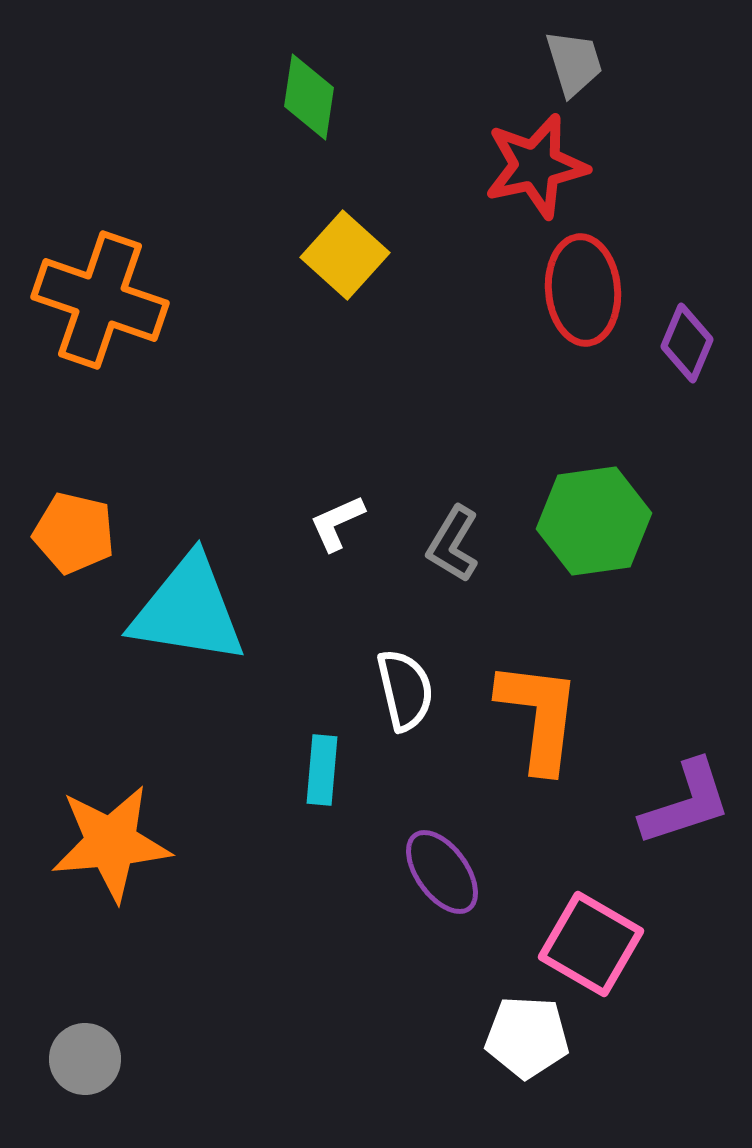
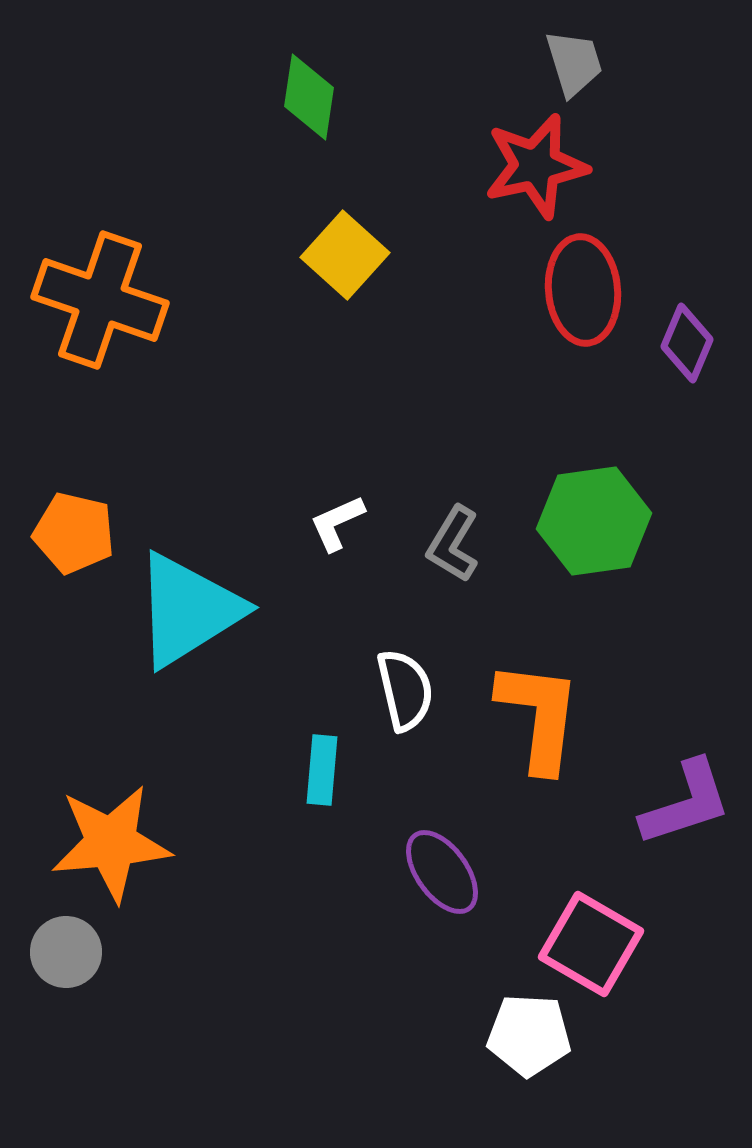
cyan triangle: rotated 41 degrees counterclockwise
white pentagon: moved 2 px right, 2 px up
gray circle: moved 19 px left, 107 px up
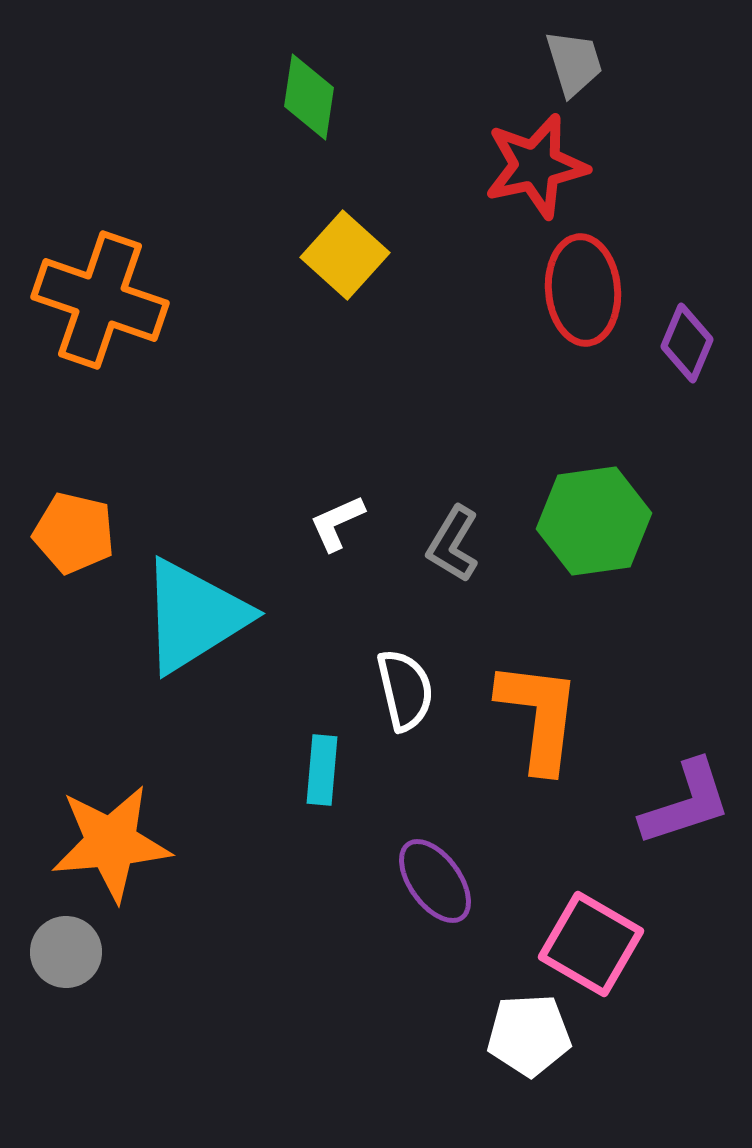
cyan triangle: moved 6 px right, 6 px down
purple ellipse: moved 7 px left, 9 px down
white pentagon: rotated 6 degrees counterclockwise
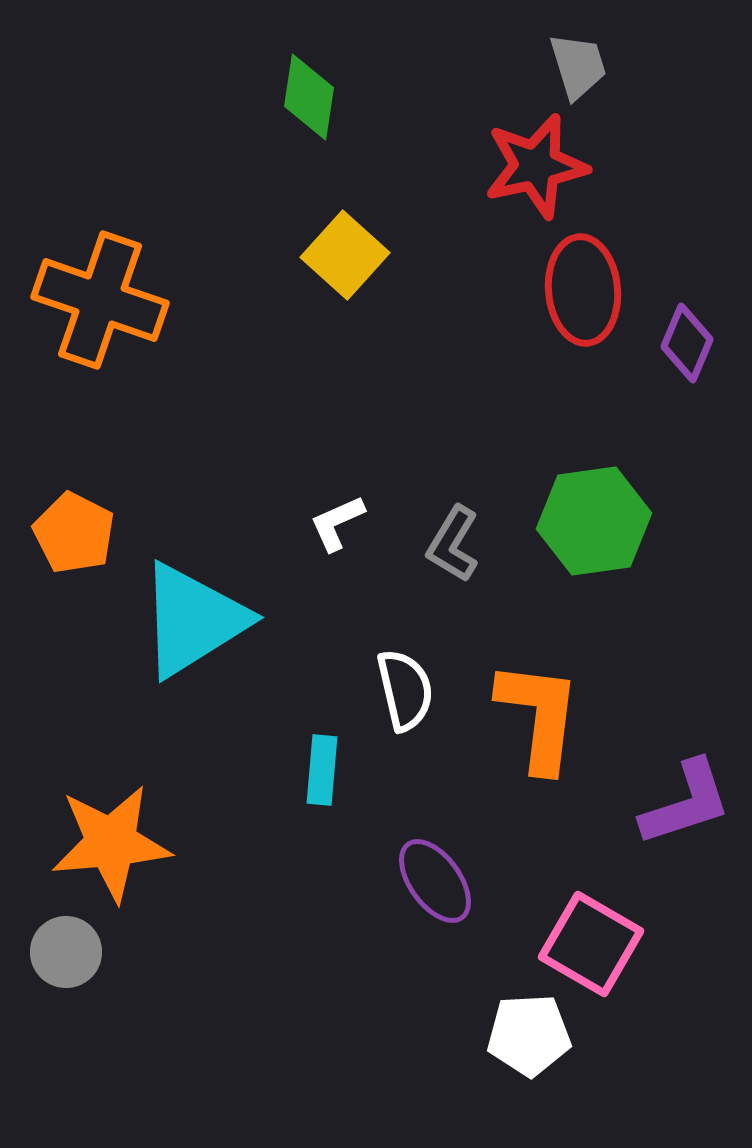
gray trapezoid: moved 4 px right, 3 px down
orange pentagon: rotated 14 degrees clockwise
cyan triangle: moved 1 px left, 4 px down
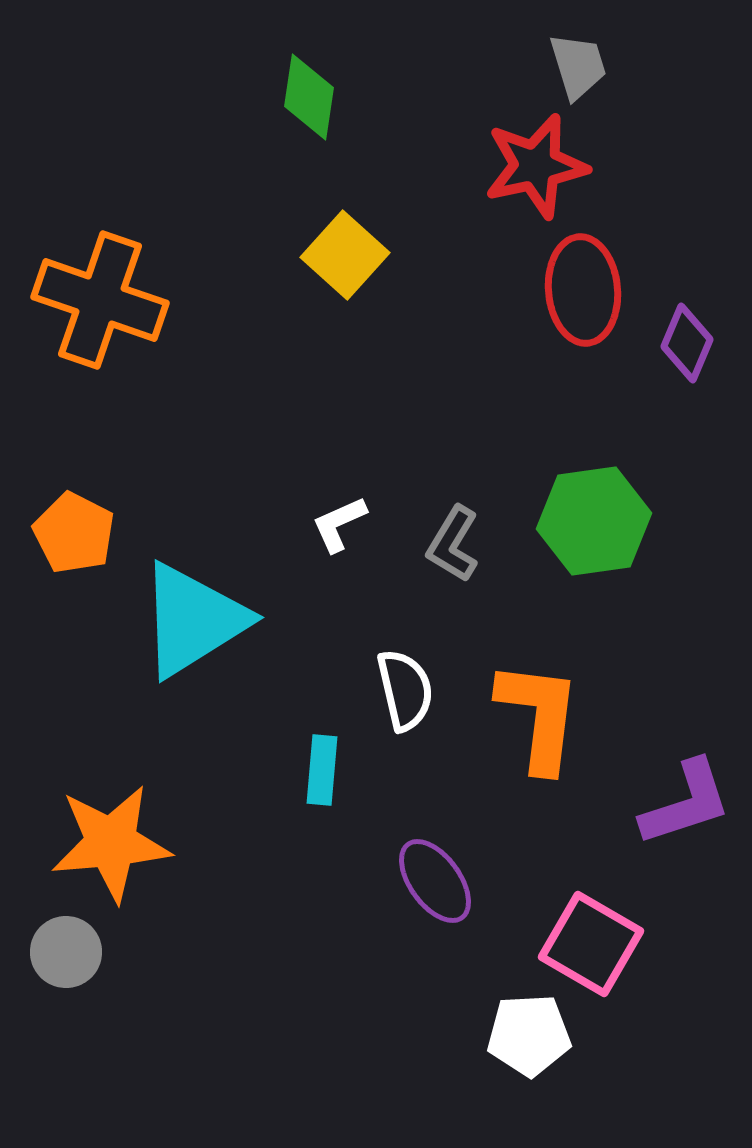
white L-shape: moved 2 px right, 1 px down
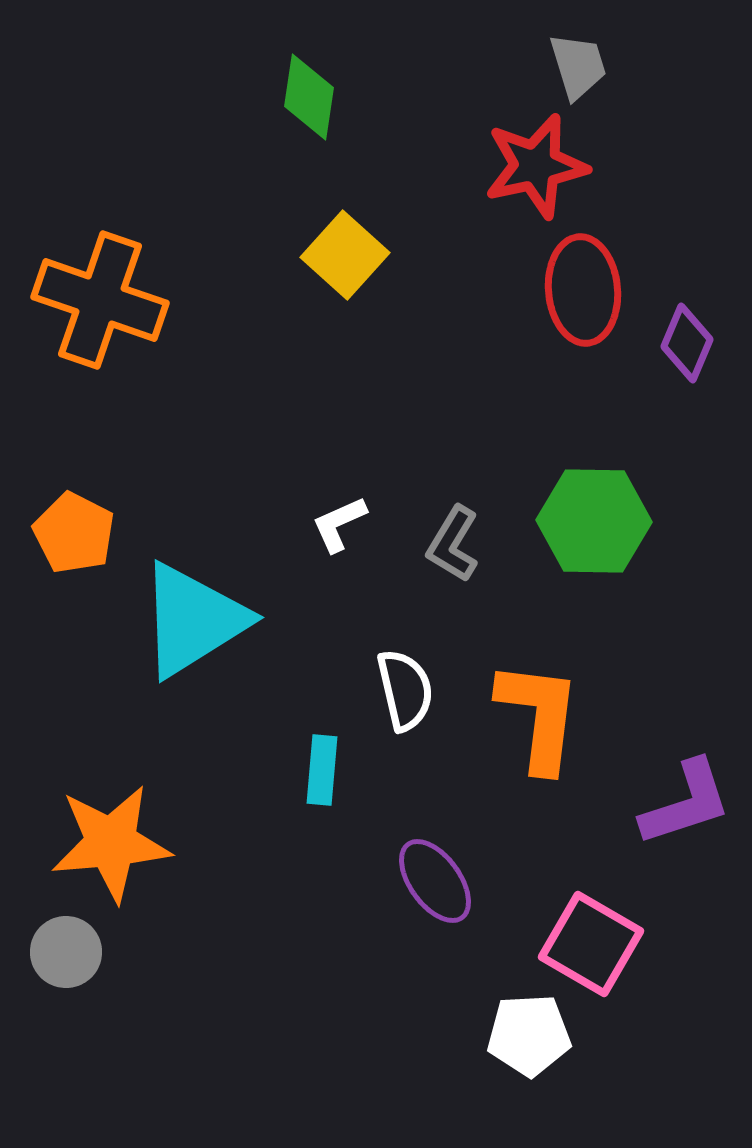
green hexagon: rotated 9 degrees clockwise
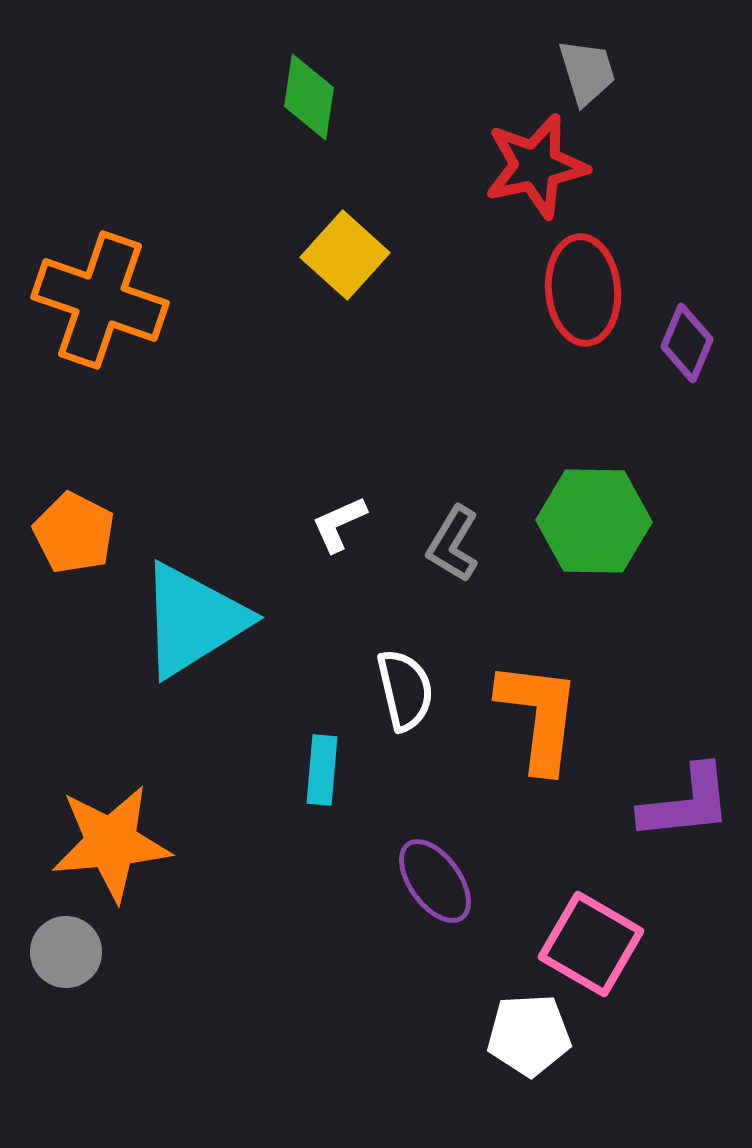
gray trapezoid: moved 9 px right, 6 px down
purple L-shape: rotated 12 degrees clockwise
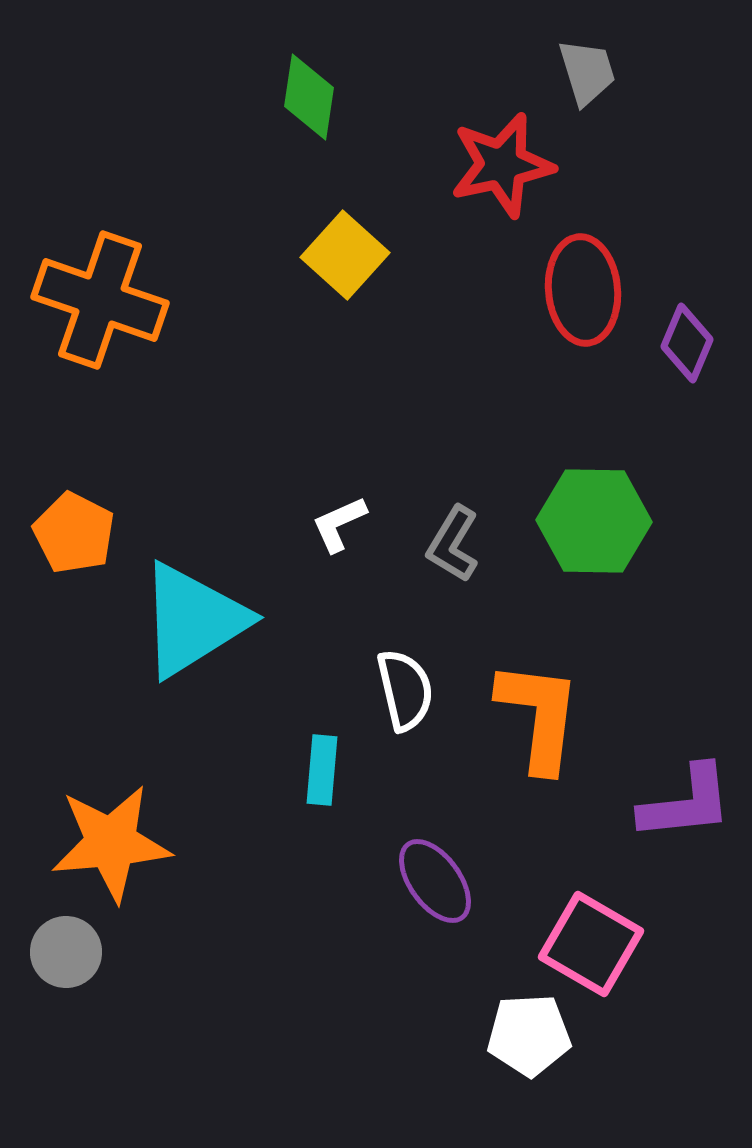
red star: moved 34 px left, 1 px up
